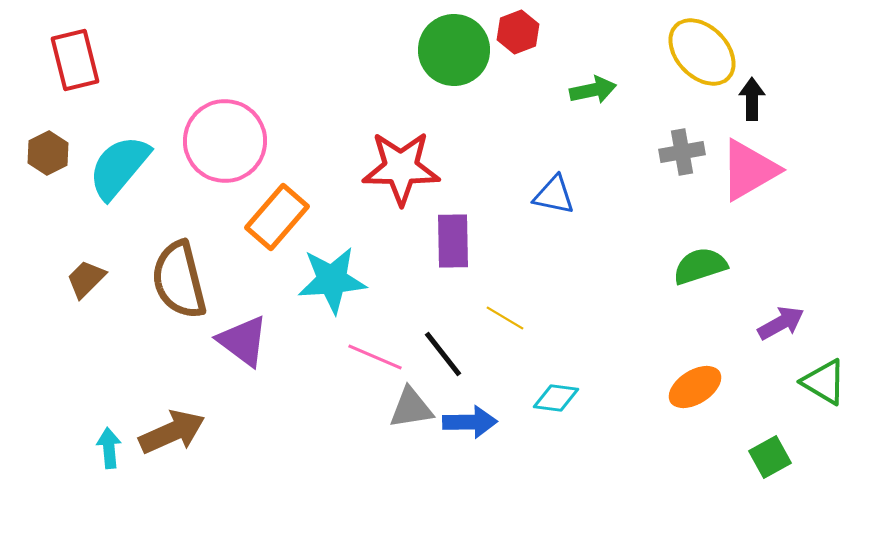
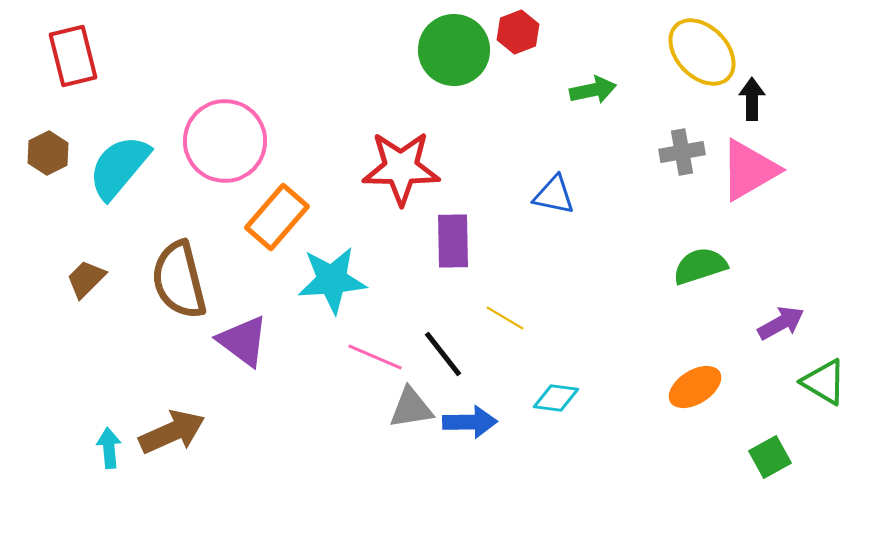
red rectangle: moved 2 px left, 4 px up
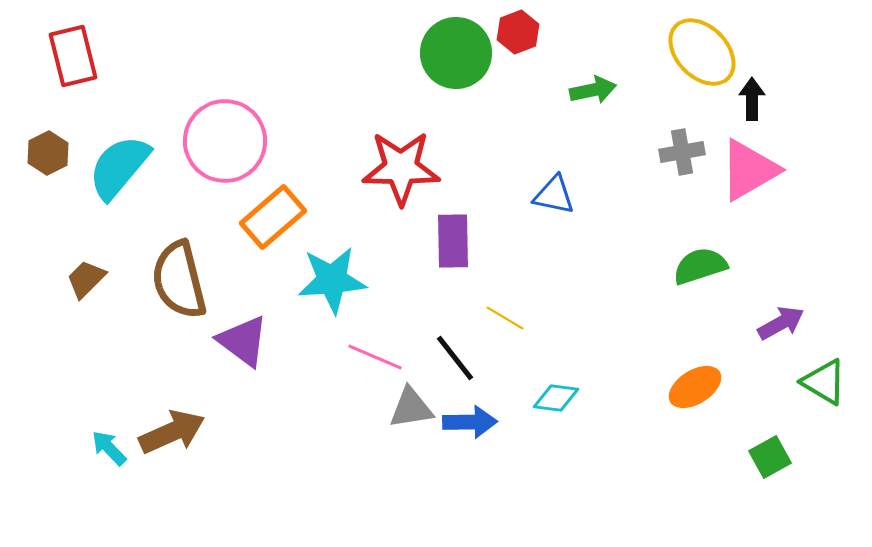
green circle: moved 2 px right, 3 px down
orange rectangle: moved 4 px left; rotated 8 degrees clockwise
black line: moved 12 px right, 4 px down
cyan arrow: rotated 39 degrees counterclockwise
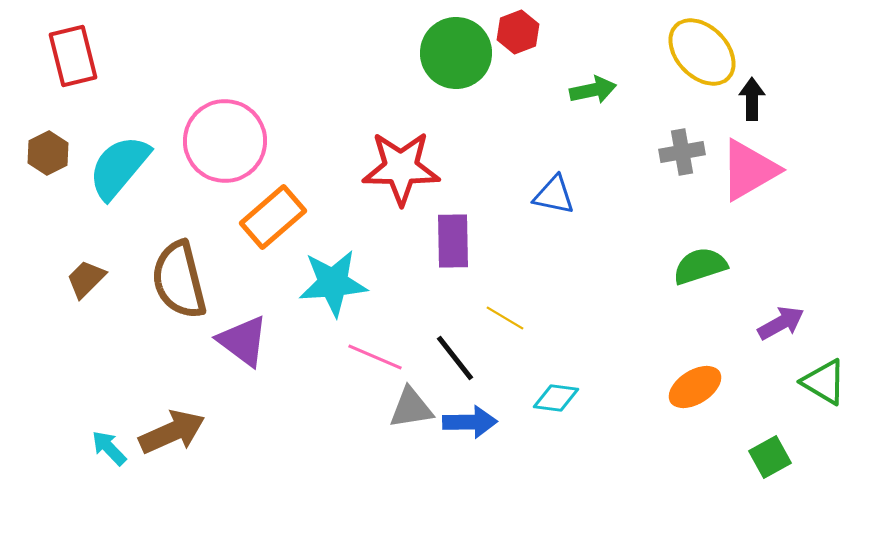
cyan star: moved 1 px right, 3 px down
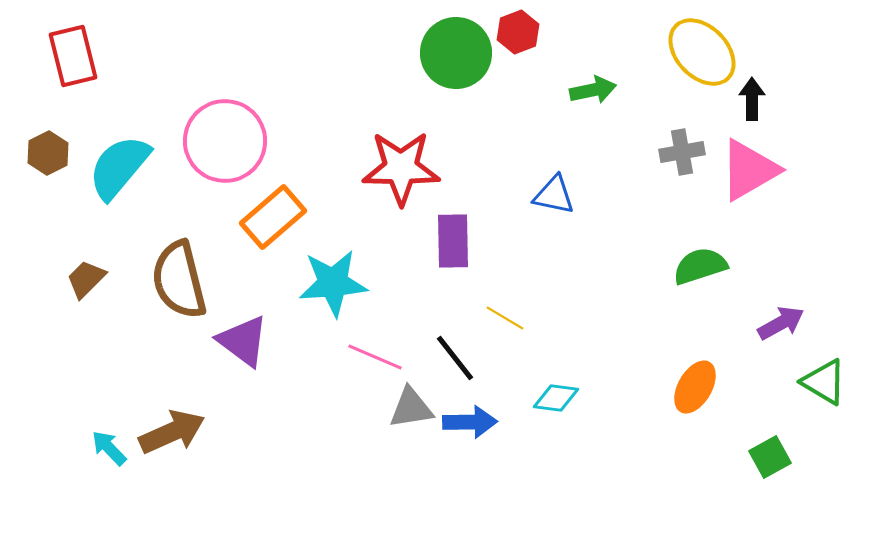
orange ellipse: rotated 28 degrees counterclockwise
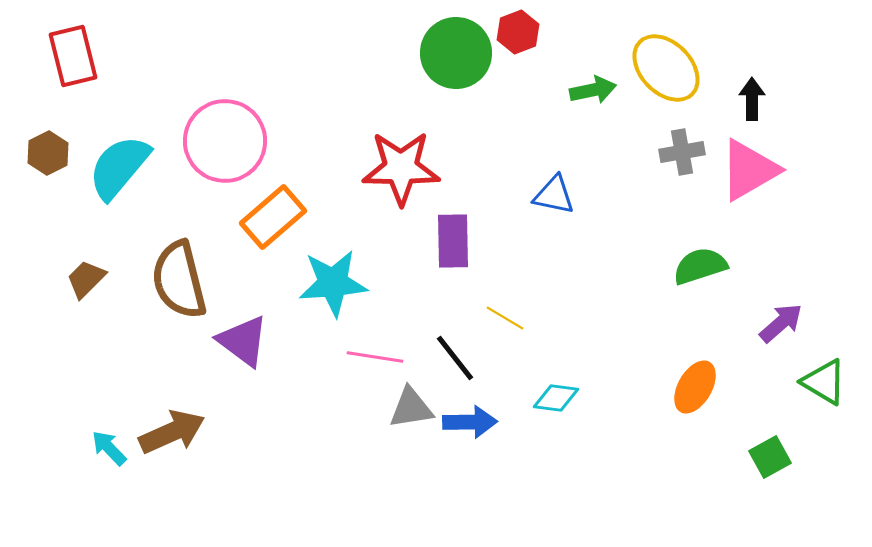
yellow ellipse: moved 36 px left, 16 px down
purple arrow: rotated 12 degrees counterclockwise
pink line: rotated 14 degrees counterclockwise
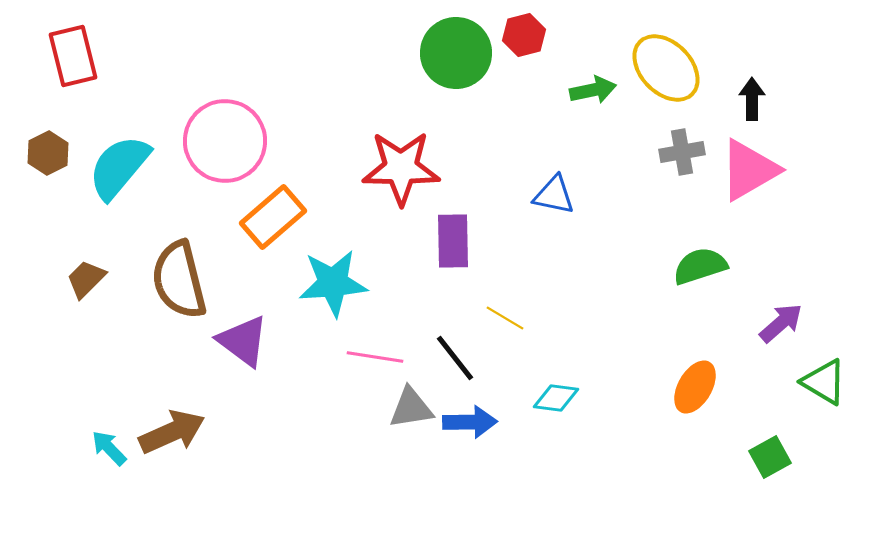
red hexagon: moved 6 px right, 3 px down; rotated 6 degrees clockwise
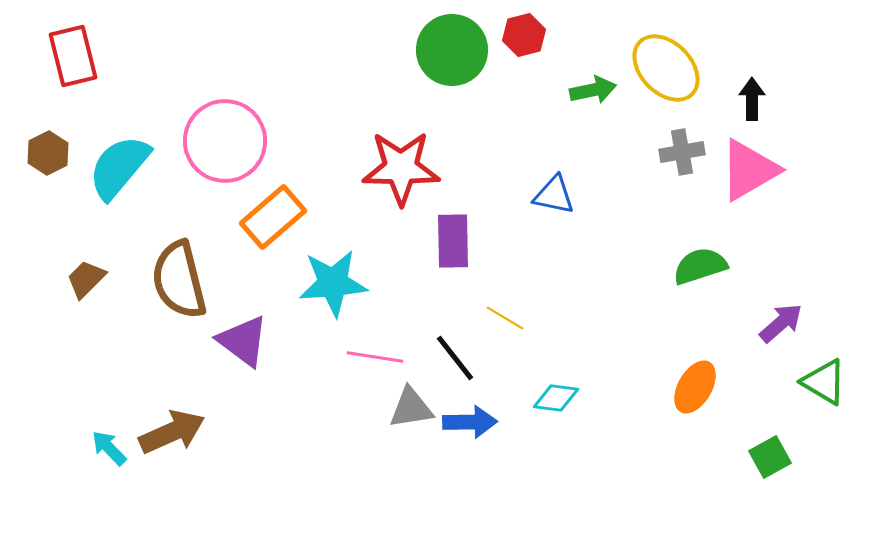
green circle: moved 4 px left, 3 px up
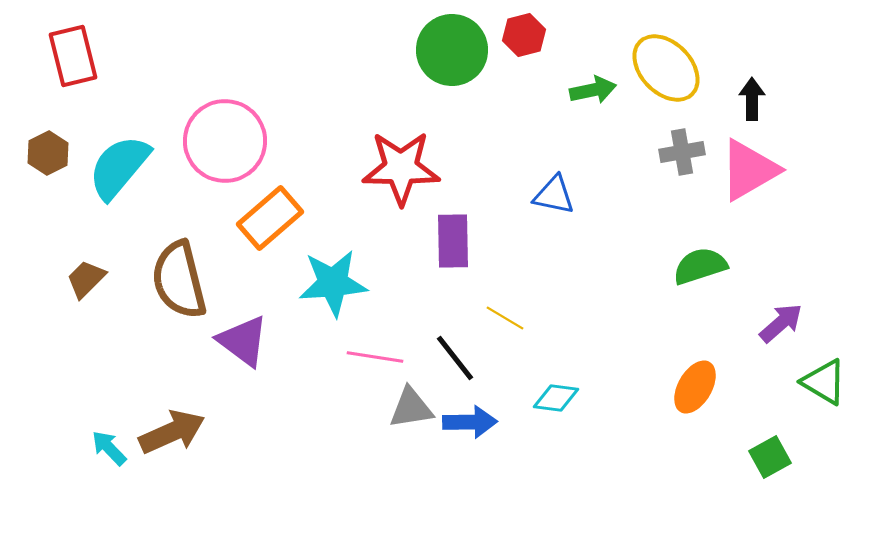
orange rectangle: moved 3 px left, 1 px down
